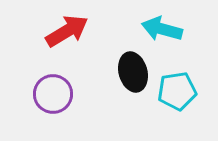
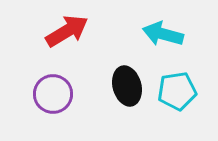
cyan arrow: moved 1 px right, 5 px down
black ellipse: moved 6 px left, 14 px down
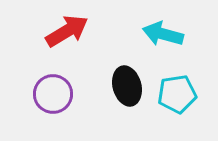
cyan pentagon: moved 3 px down
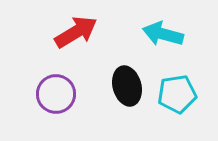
red arrow: moved 9 px right, 1 px down
purple circle: moved 3 px right
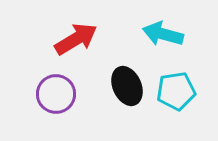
red arrow: moved 7 px down
black ellipse: rotated 9 degrees counterclockwise
cyan pentagon: moved 1 px left, 3 px up
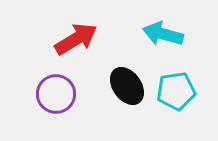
black ellipse: rotated 12 degrees counterclockwise
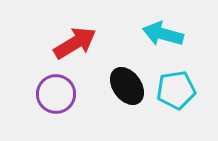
red arrow: moved 1 px left, 4 px down
cyan pentagon: moved 1 px up
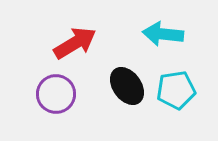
cyan arrow: rotated 9 degrees counterclockwise
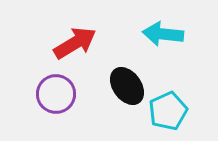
cyan pentagon: moved 8 px left, 21 px down; rotated 15 degrees counterclockwise
